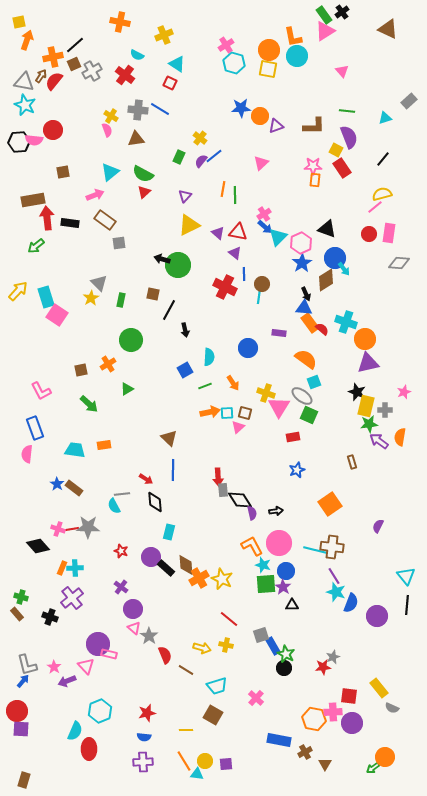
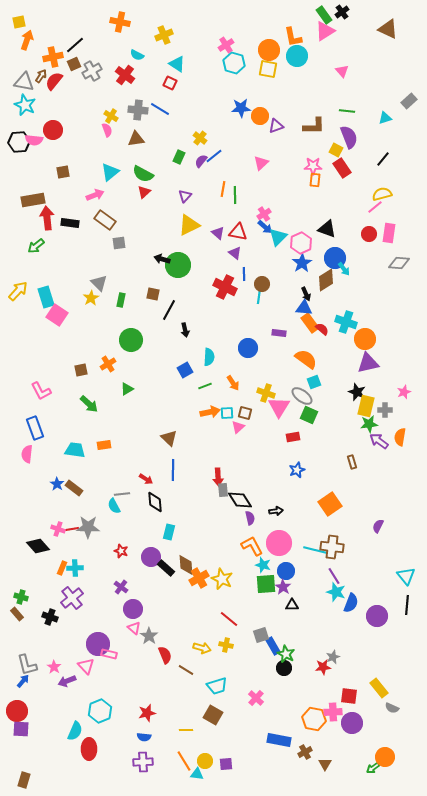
purple semicircle at (252, 513): moved 2 px left, 5 px down
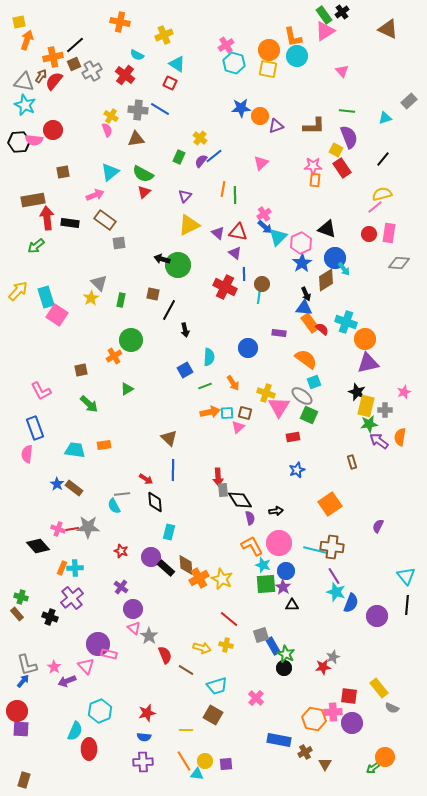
orange cross at (108, 364): moved 6 px right, 8 px up
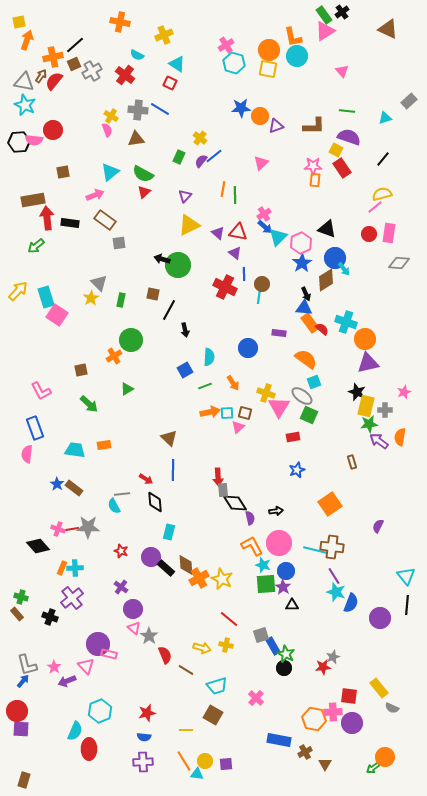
purple semicircle at (349, 137): rotated 50 degrees counterclockwise
black diamond at (240, 500): moved 5 px left, 3 px down
purple circle at (377, 616): moved 3 px right, 2 px down
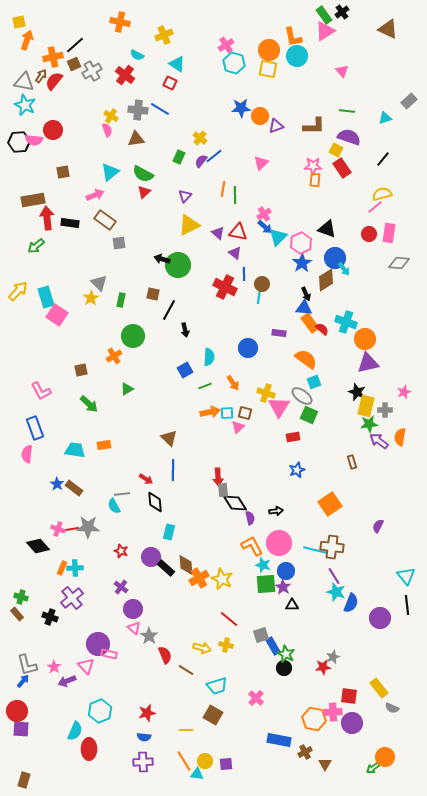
green circle at (131, 340): moved 2 px right, 4 px up
black line at (407, 605): rotated 12 degrees counterclockwise
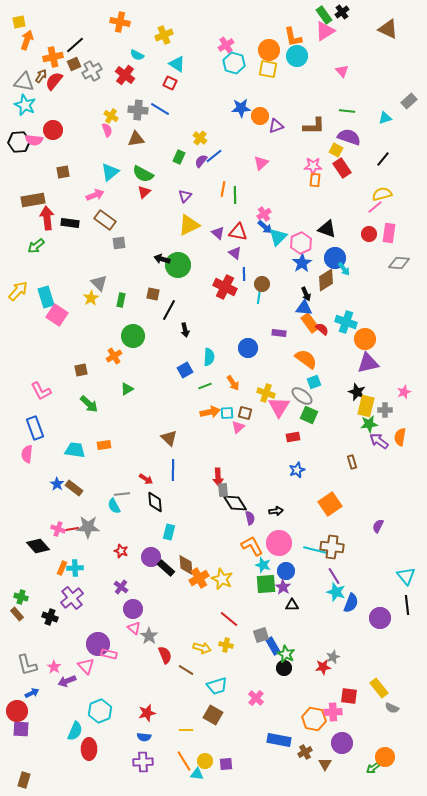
blue arrow at (23, 681): moved 9 px right, 12 px down; rotated 24 degrees clockwise
purple circle at (352, 723): moved 10 px left, 20 px down
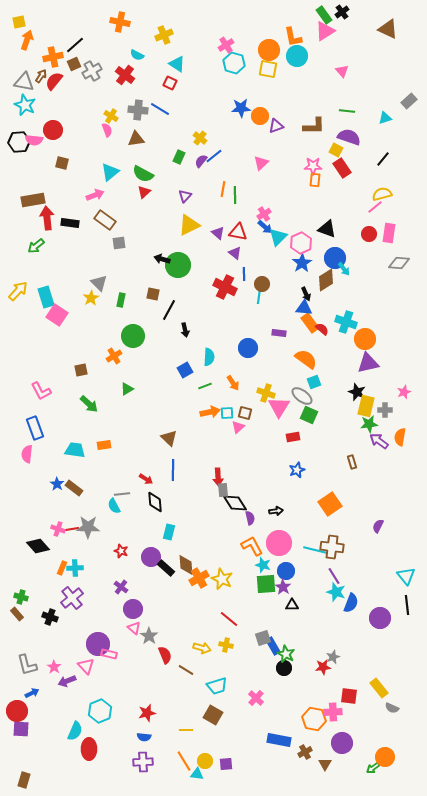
brown square at (63, 172): moved 1 px left, 9 px up; rotated 24 degrees clockwise
gray square at (261, 635): moved 2 px right, 3 px down
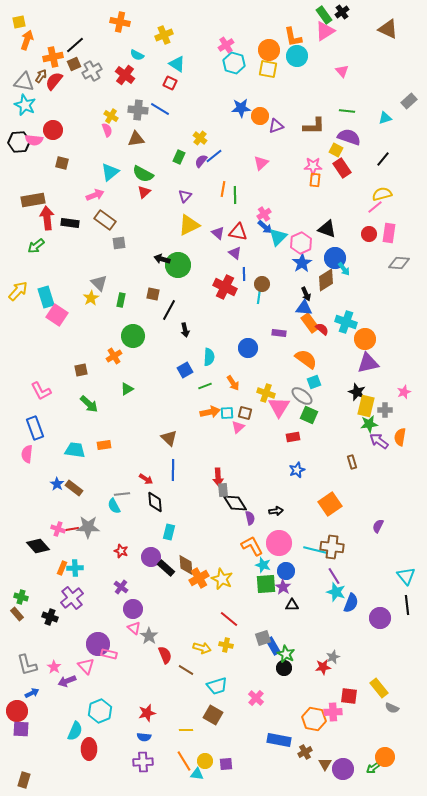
purple circle at (342, 743): moved 1 px right, 26 px down
